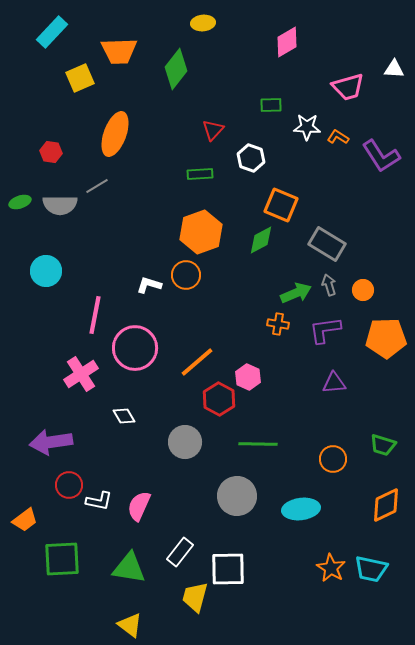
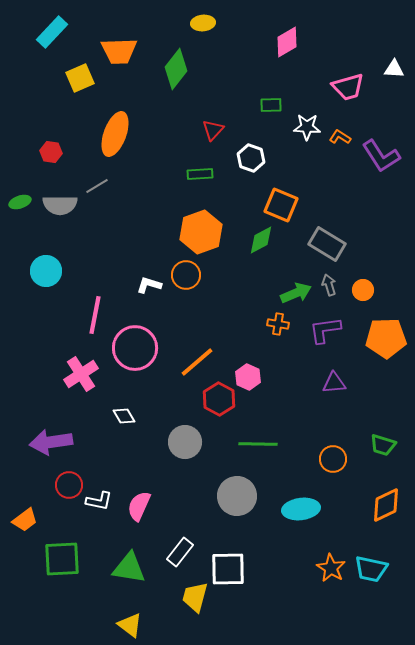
orange L-shape at (338, 137): moved 2 px right
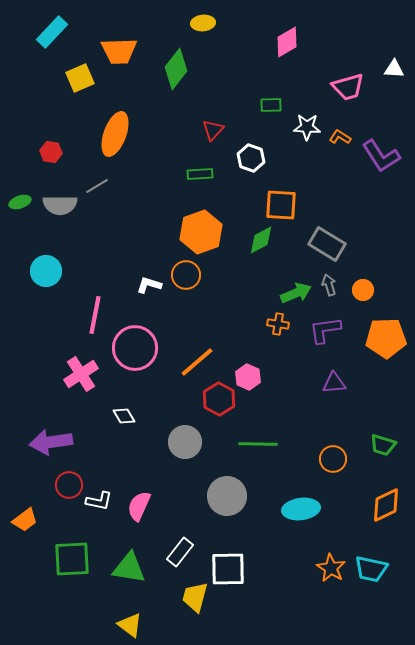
orange square at (281, 205): rotated 20 degrees counterclockwise
gray circle at (237, 496): moved 10 px left
green square at (62, 559): moved 10 px right
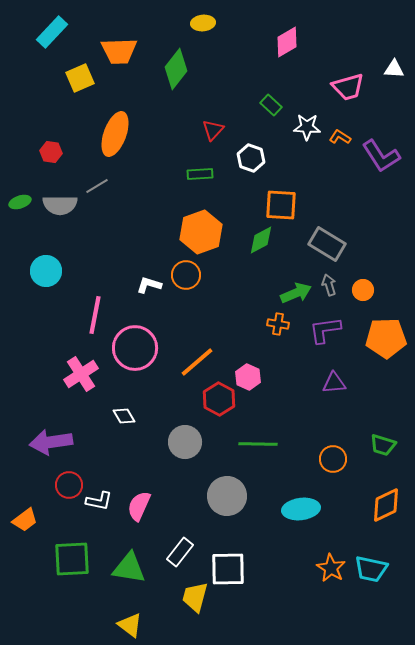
green rectangle at (271, 105): rotated 45 degrees clockwise
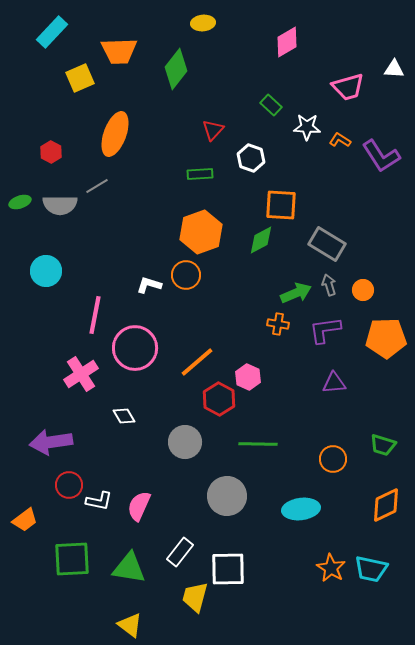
orange L-shape at (340, 137): moved 3 px down
red hexagon at (51, 152): rotated 20 degrees clockwise
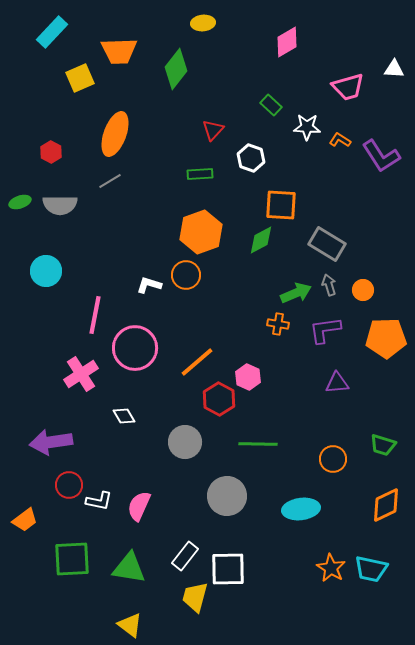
gray line at (97, 186): moved 13 px right, 5 px up
purple triangle at (334, 383): moved 3 px right
white rectangle at (180, 552): moved 5 px right, 4 px down
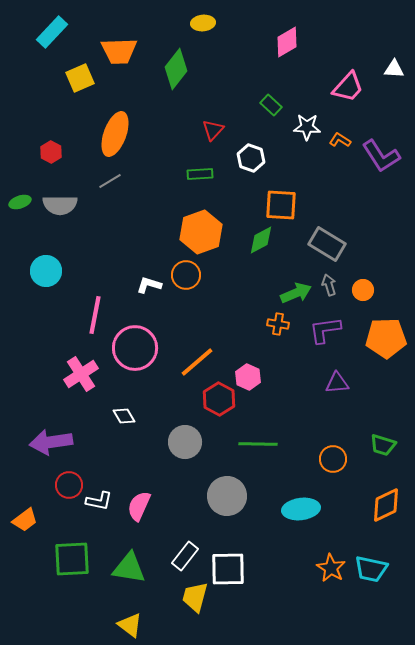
pink trapezoid at (348, 87): rotated 32 degrees counterclockwise
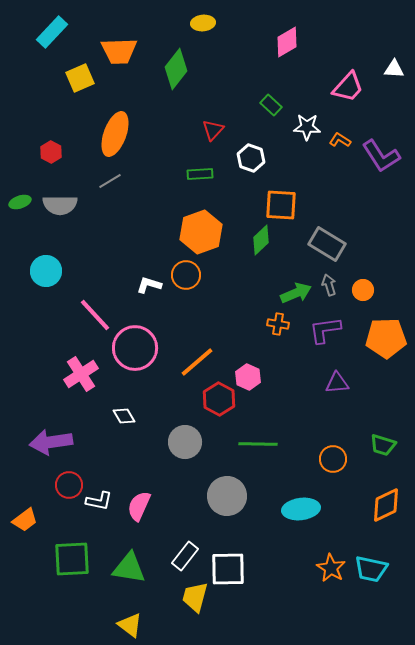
green diamond at (261, 240): rotated 16 degrees counterclockwise
pink line at (95, 315): rotated 54 degrees counterclockwise
